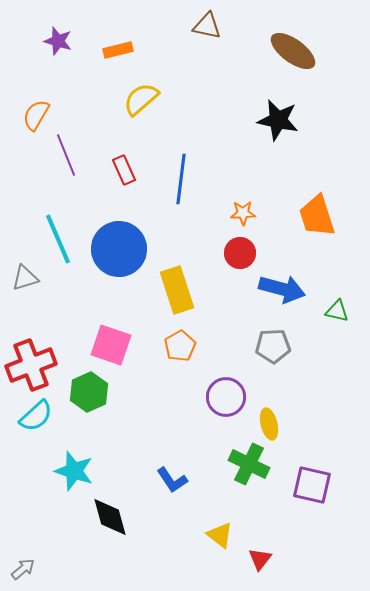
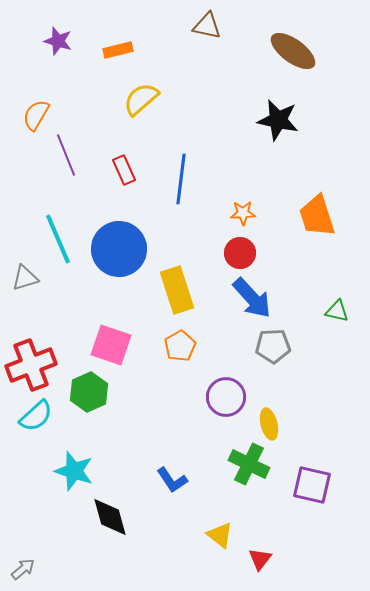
blue arrow: moved 30 px left, 9 px down; rotated 33 degrees clockwise
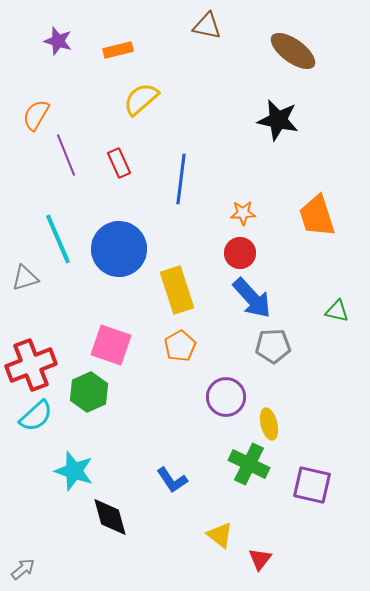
red rectangle: moved 5 px left, 7 px up
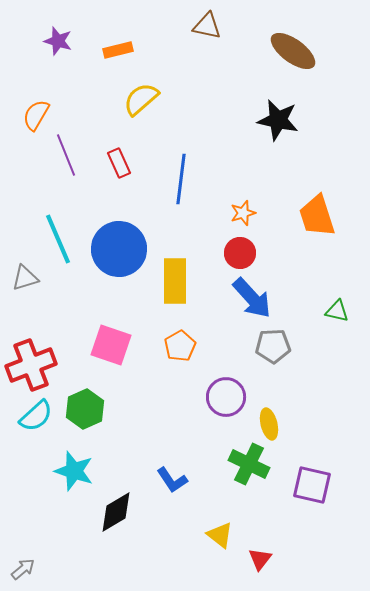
orange star: rotated 15 degrees counterclockwise
yellow rectangle: moved 2 px left, 9 px up; rotated 18 degrees clockwise
green hexagon: moved 4 px left, 17 px down
black diamond: moved 6 px right, 5 px up; rotated 75 degrees clockwise
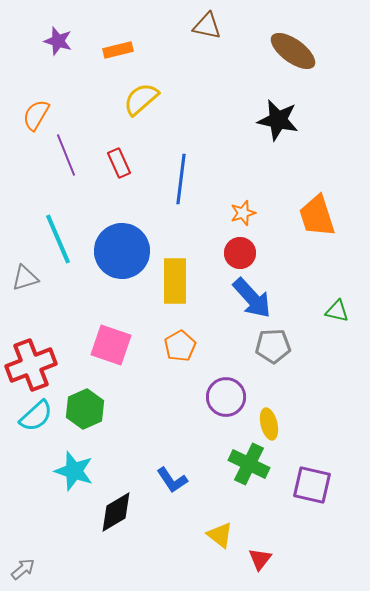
blue circle: moved 3 px right, 2 px down
